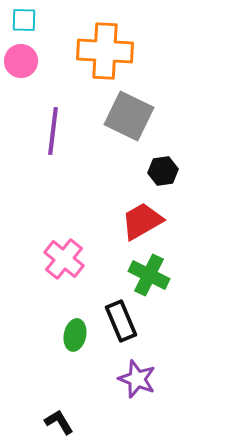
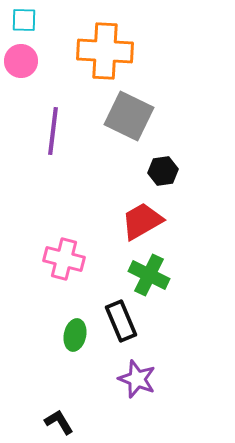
pink cross: rotated 24 degrees counterclockwise
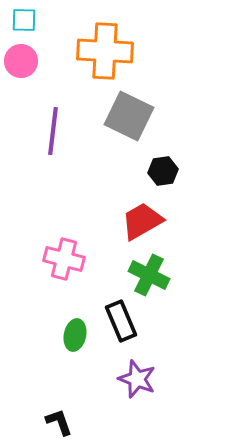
black L-shape: rotated 12 degrees clockwise
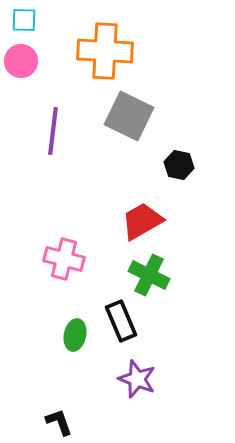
black hexagon: moved 16 px right, 6 px up; rotated 20 degrees clockwise
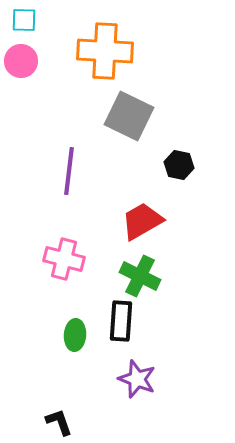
purple line: moved 16 px right, 40 px down
green cross: moved 9 px left, 1 px down
black rectangle: rotated 27 degrees clockwise
green ellipse: rotated 8 degrees counterclockwise
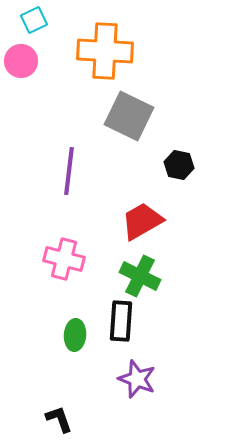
cyan square: moved 10 px right; rotated 28 degrees counterclockwise
black L-shape: moved 3 px up
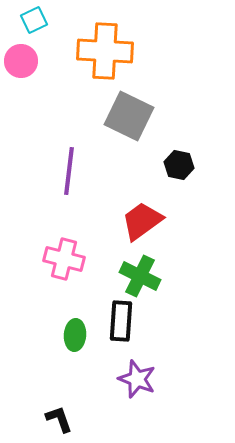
red trapezoid: rotated 6 degrees counterclockwise
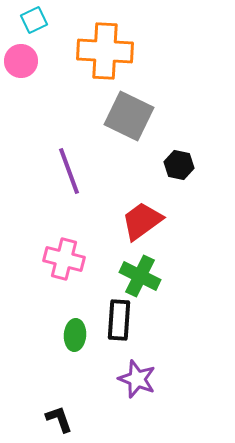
purple line: rotated 27 degrees counterclockwise
black rectangle: moved 2 px left, 1 px up
